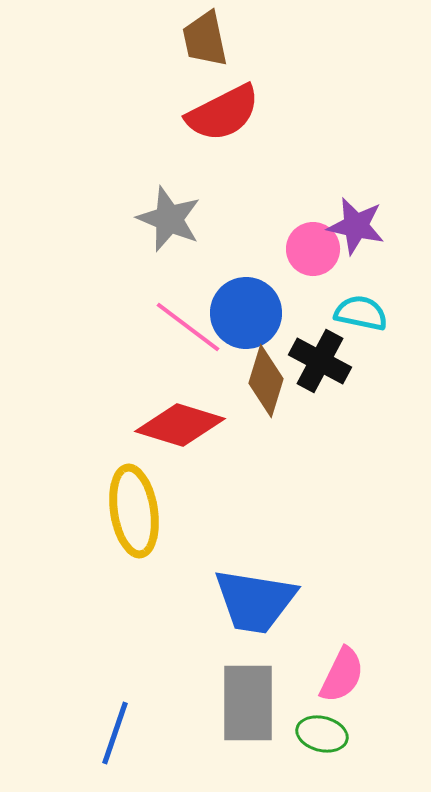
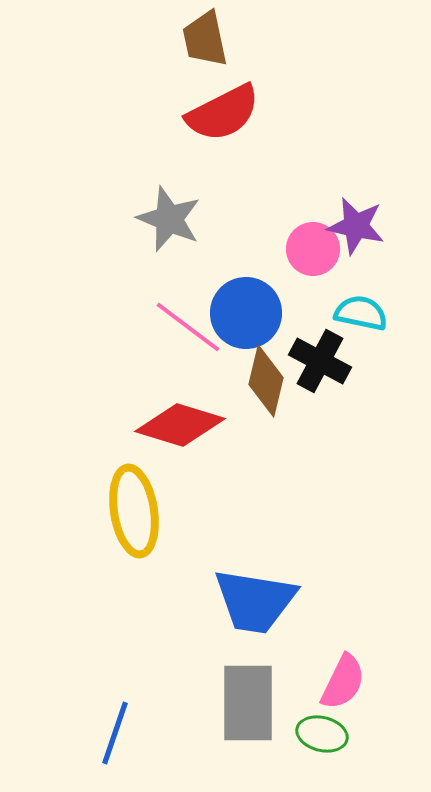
brown diamond: rotated 4 degrees counterclockwise
pink semicircle: moved 1 px right, 7 px down
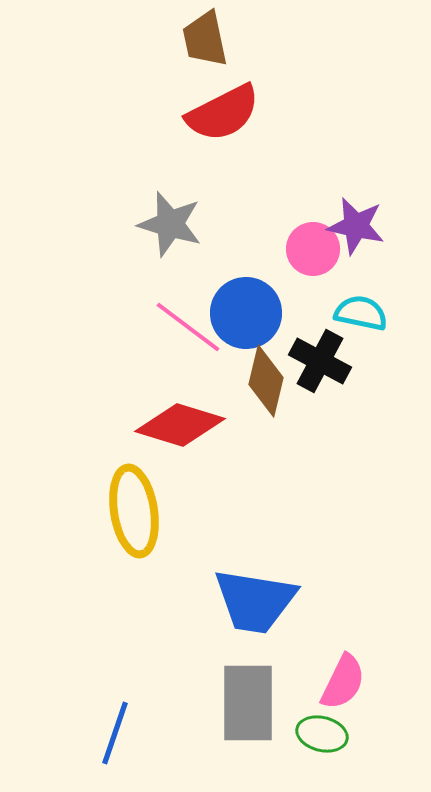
gray star: moved 1 px right, 5 px down; rotated 6 degrees counterclockwise
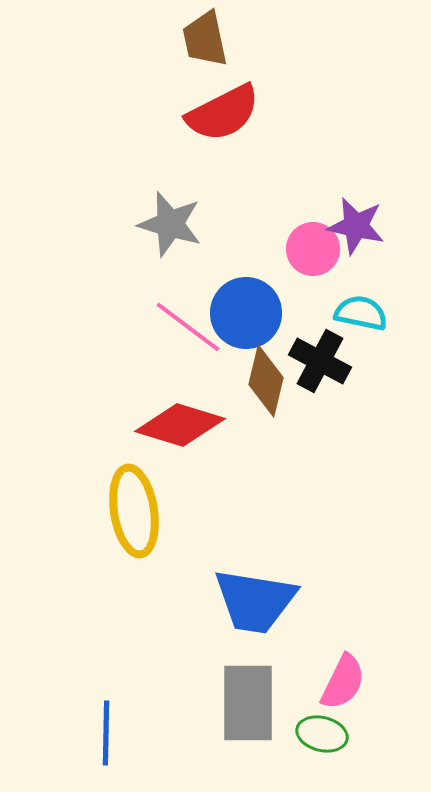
blue line: moved 9 px left; rotated 18 degrees counterclockwise
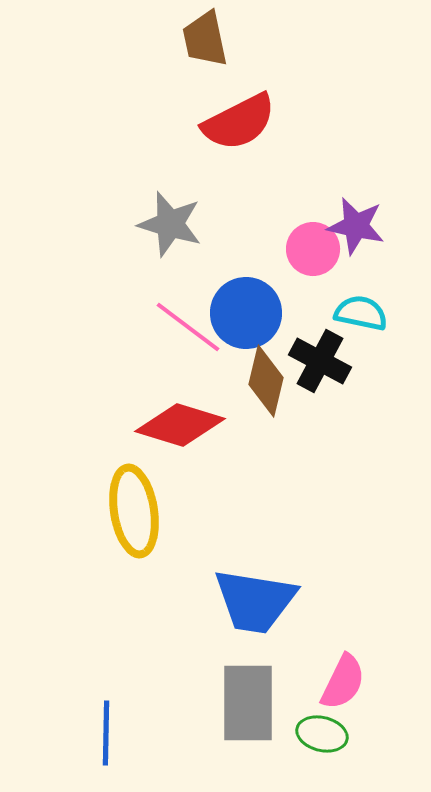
red semicircle: moved 16 px right, 9 px down
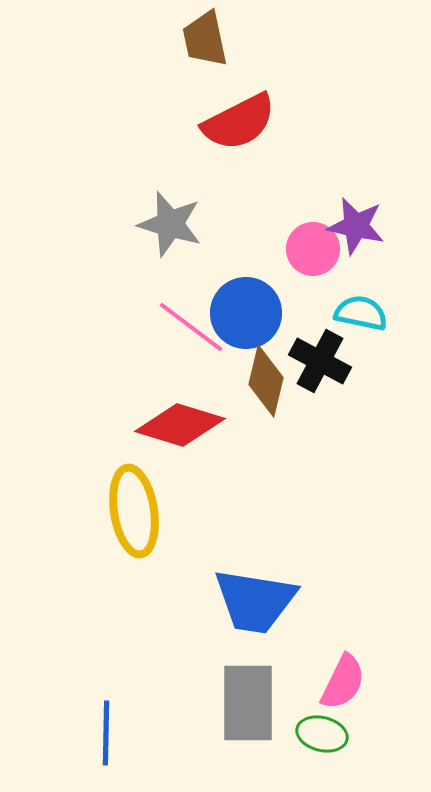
pink line: moved 3 px right
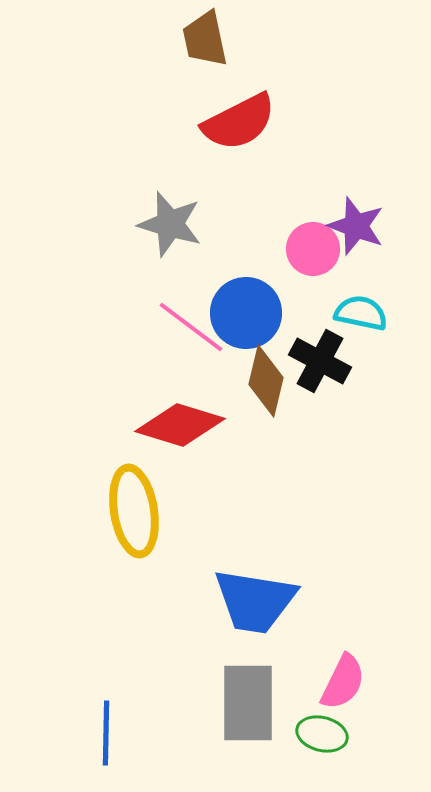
purple star: rotated 8 degrees clockwise
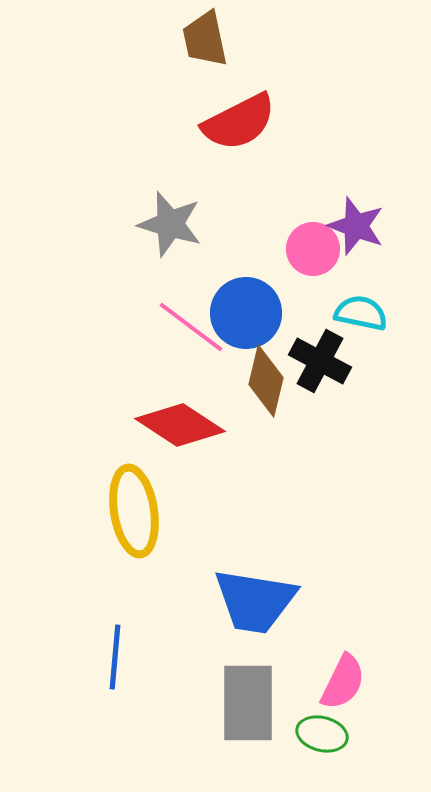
red diamond: rotated 16 degrees clockwise
blue line: moved 9 px right, 76 px up; rotated 4 degrees clockwise
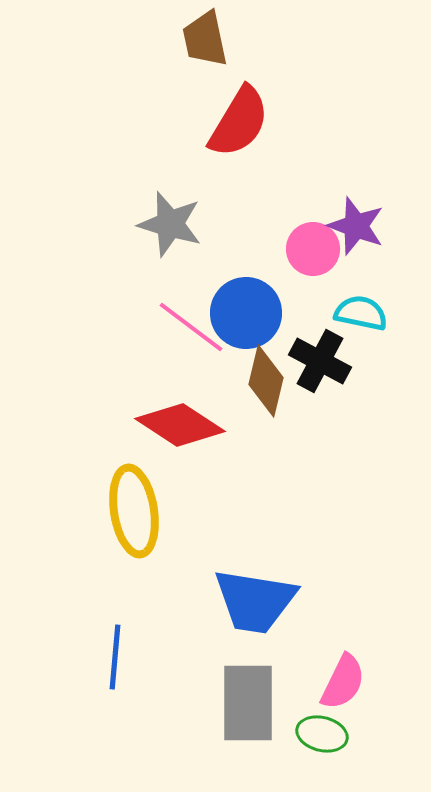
red semicircle: rotated 32 degrees counterclockwise
